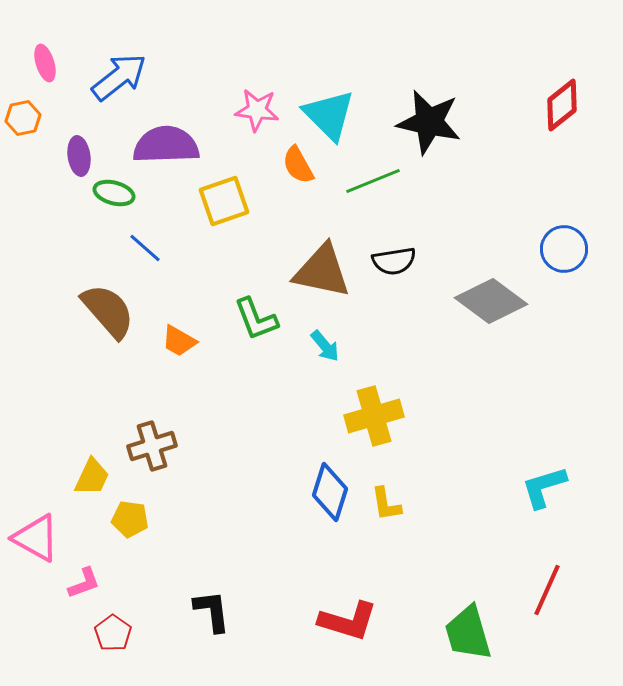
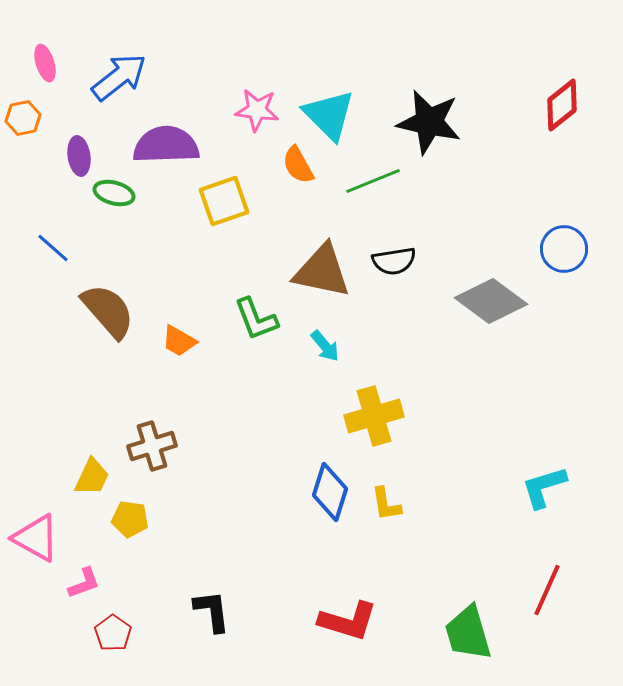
blue line: moved 92 px left
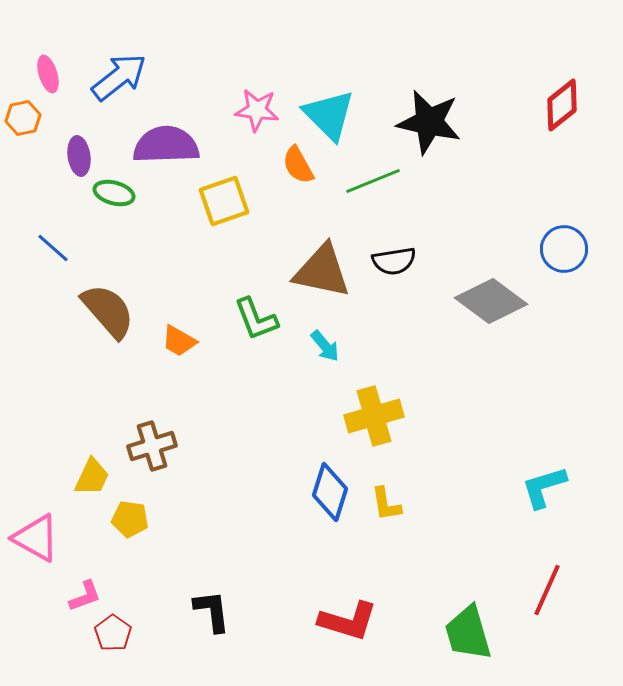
pink ellipse: moved 3 px right, 11 px down
pink L-shape: moved 1 px right, 13 px down
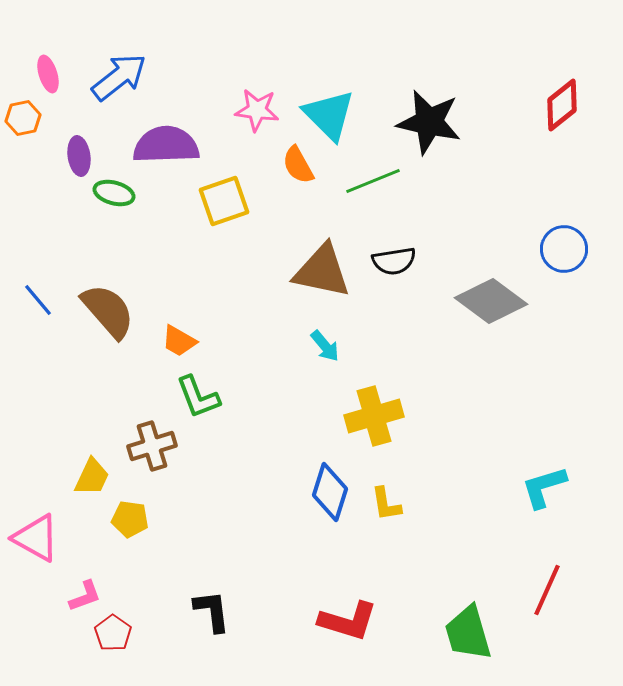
blue line: moved 15 px left, 52 px down; rotated 9 degrees clockwise
green L-shape: moved 58 px left, 78 px down
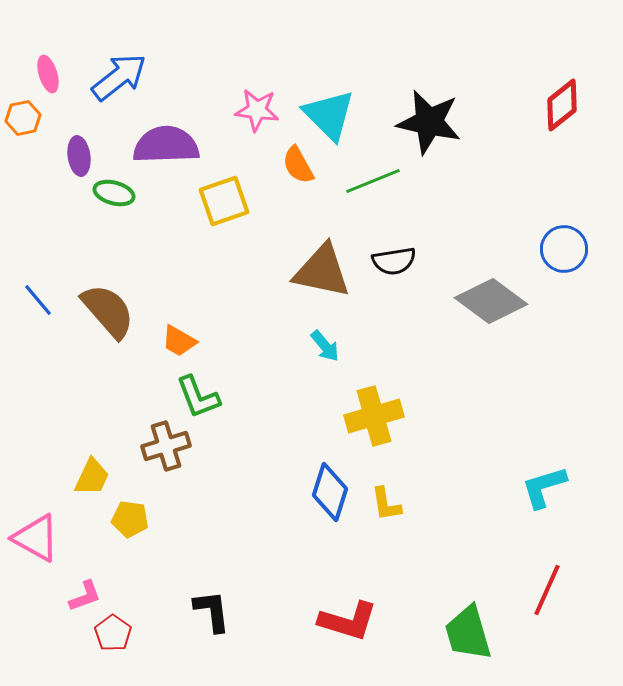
brown cross: moved 14 px right
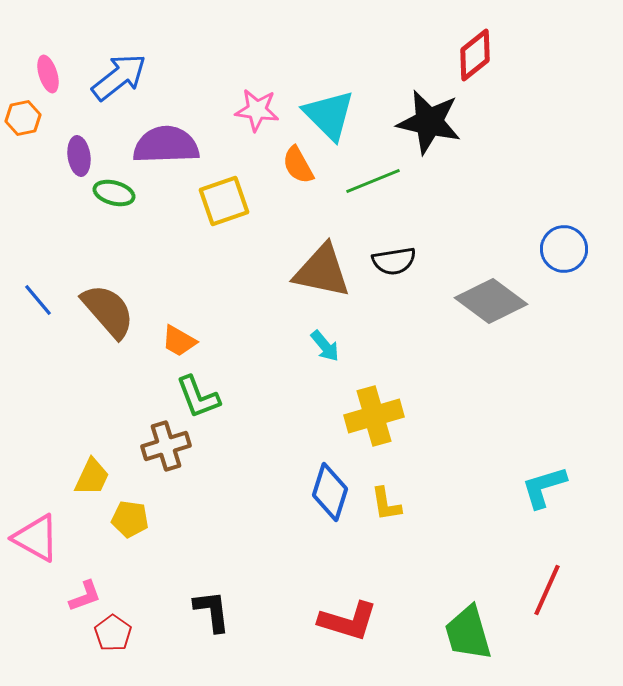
red diamond: moved 87 px left, 50 px up
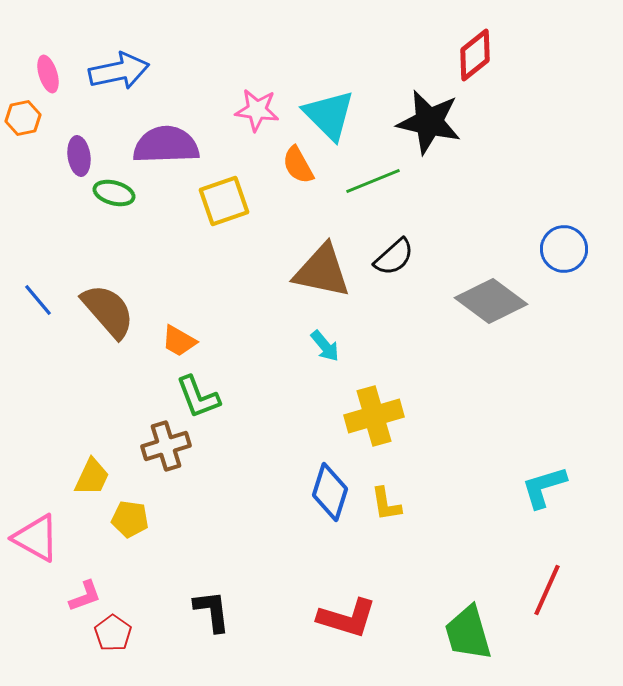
blue arrow: moved 6 px up; rotated 26 degrees clockwise
black semicircle: moved 4 px up; rotated 33 degrees counterclockwise
red L-shape: moved 1 px left, 3 px up
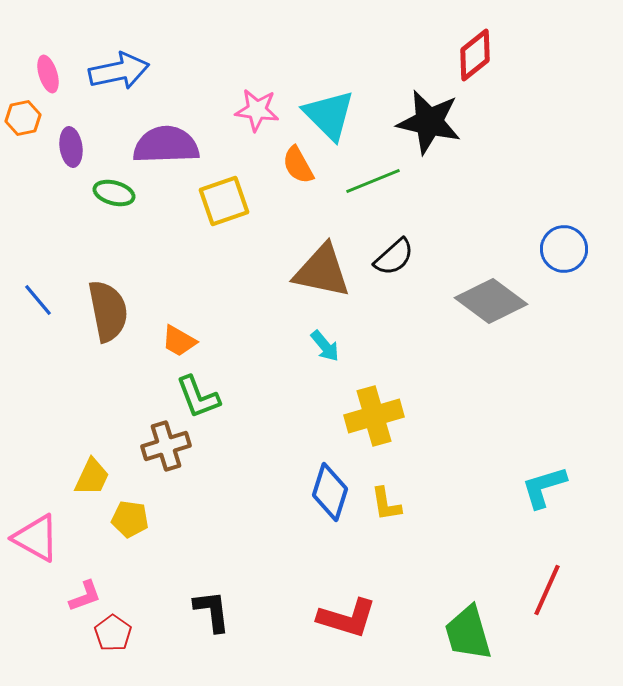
purple ellipse: moved 8 px left, 9 px up
brown semicircle: rotated 30 degrees clockwise
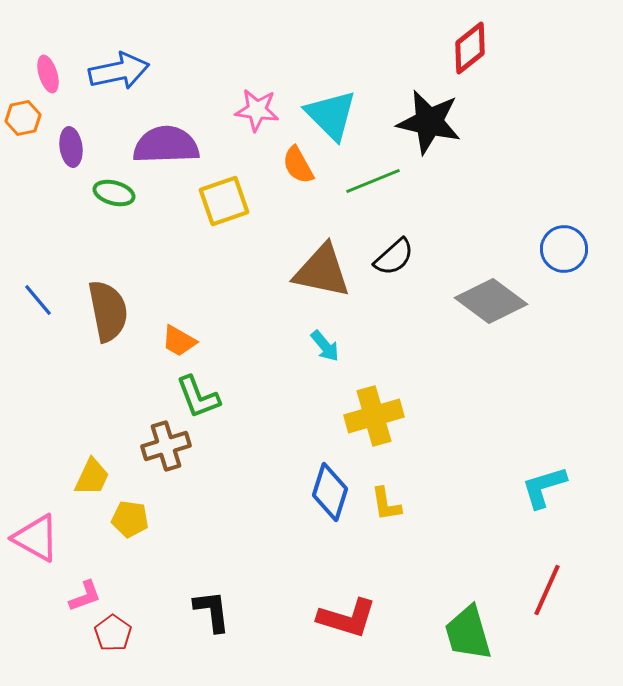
red diamond: moved 5 px left, 7 px up
cyan triangle: moved 2 px right
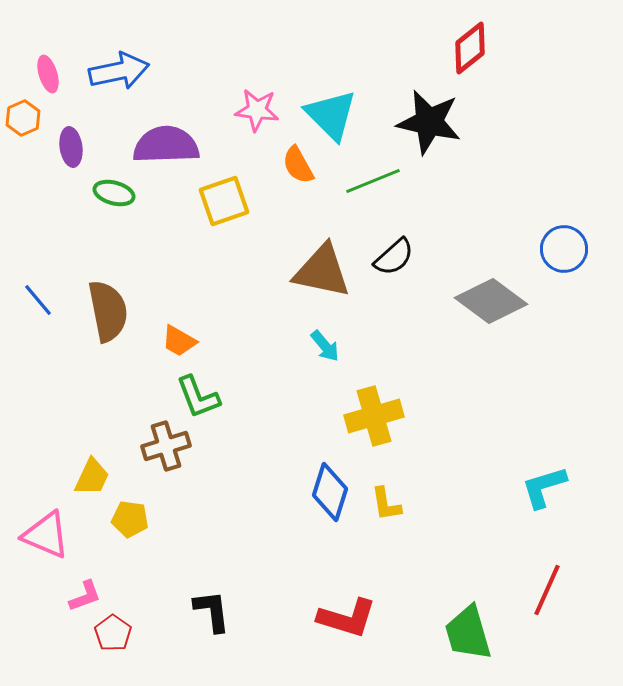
orange hexagon: rotated 12 degrees counterclockwise
pink triangle: moved 10 px right, 3 px up; rotated 6 degrees counterclockwise
